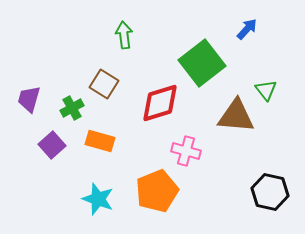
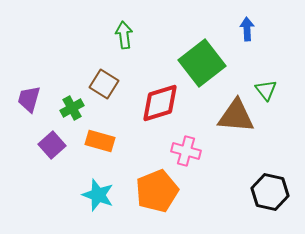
blue arrow: rotated 45 degrees counterclockwise
cyan star: moved 4 px up
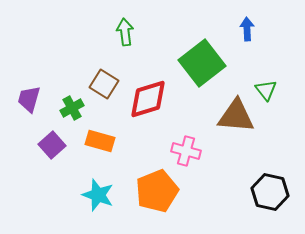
green arrow: moved 1 px right, 3 px up
red diamond: moved 12 px left, 4 px up
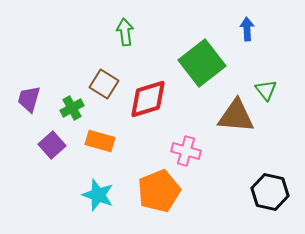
orange pentagon: moved 2 px right
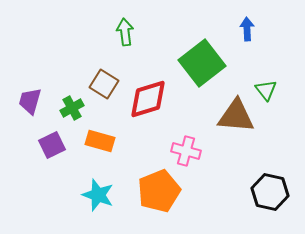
purple trapezoid: moved 1 px right, 2 px down
purple square: rotated 16 degrees clockwise
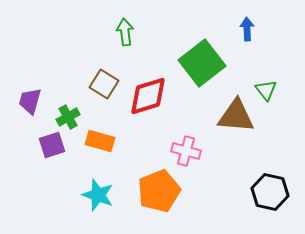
red diamond: moved 3 px up
green cross: moved 4 px left, 9 px down
purple square: rotated 8 degrees clockwise
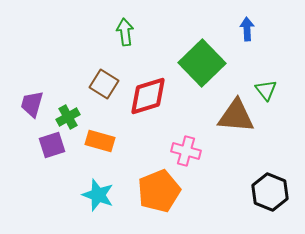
green square: rotated 6 degrees counterclockwise
purple trapezoid: moved 2 px right, 3 px down
black hexagon: rotated 9 degrees clockwise
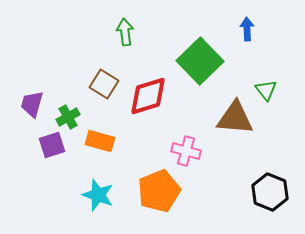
green square: moved 2 px left, 2 px up
brown triangle: moved 1 px left, 2 px down
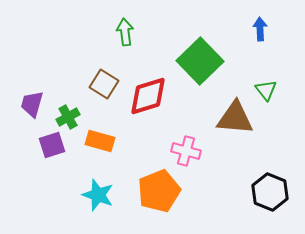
blue arrow: moved 13 px right
